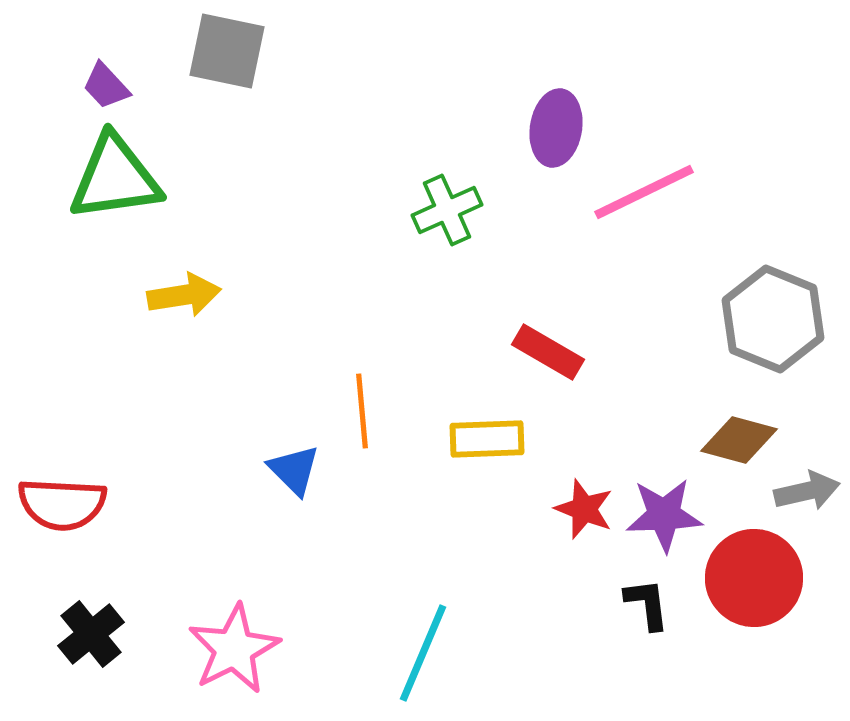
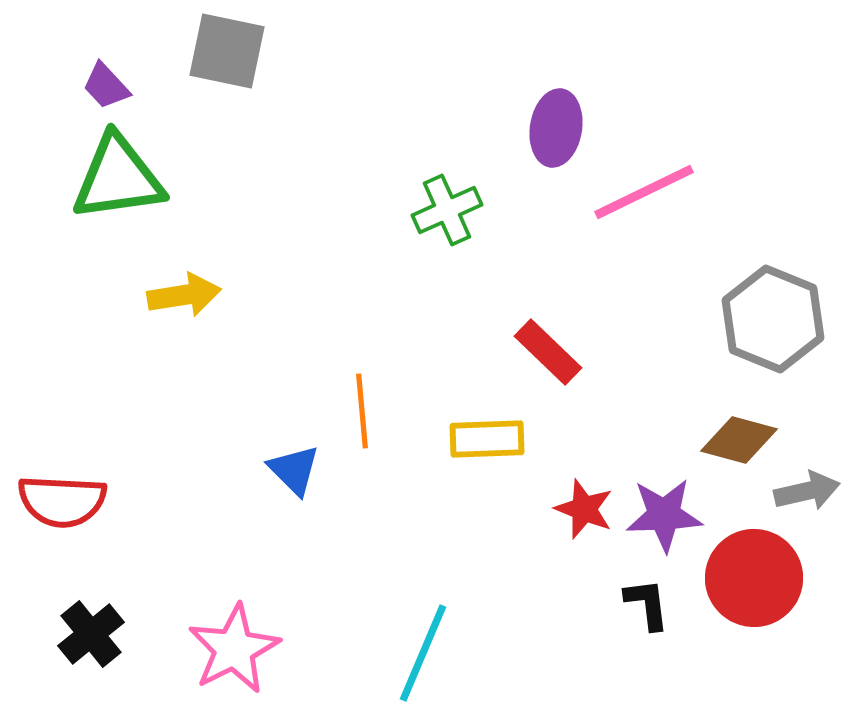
green triangle: moved 3 px right
red rectangle: rotated 14 degrees clockwise
red semicircle: moved 3 px up
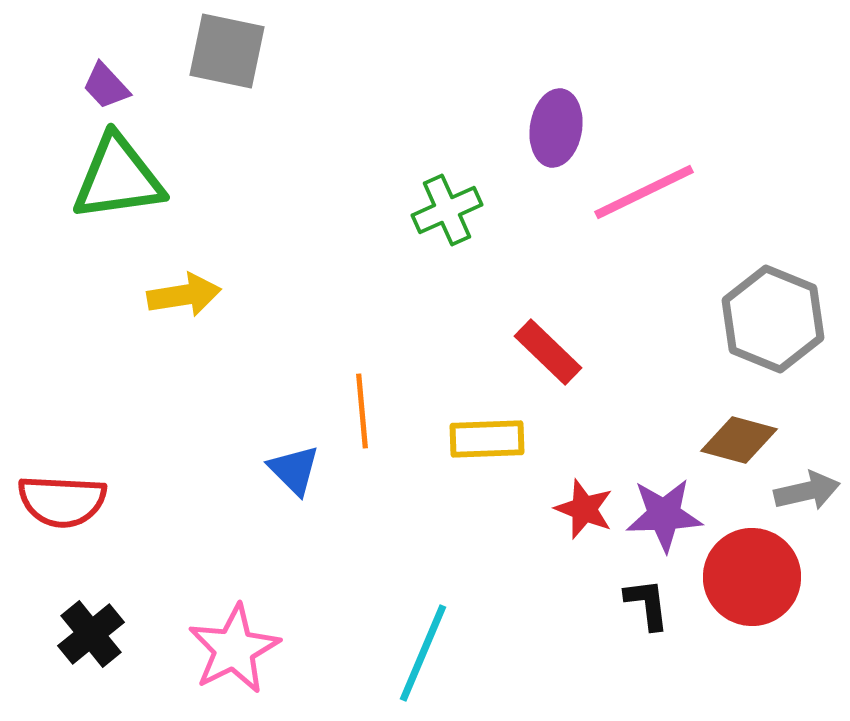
red circle: moved 2 px left, 1 px up
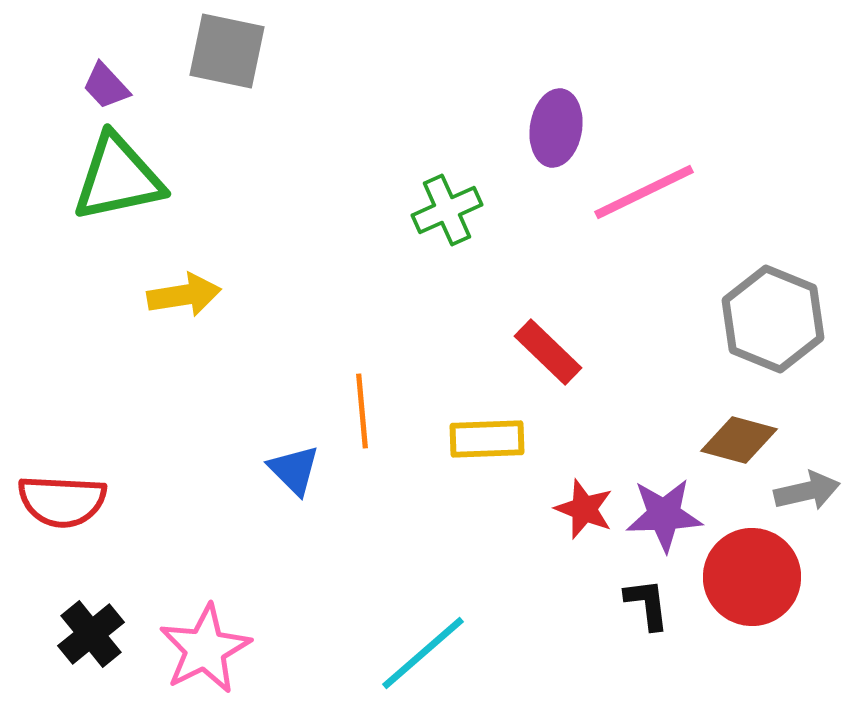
green triangle: rotated 4 degrees counterclockwise
pink star: moved 29 px left
cyan line: rotated 26 degrees clockwise
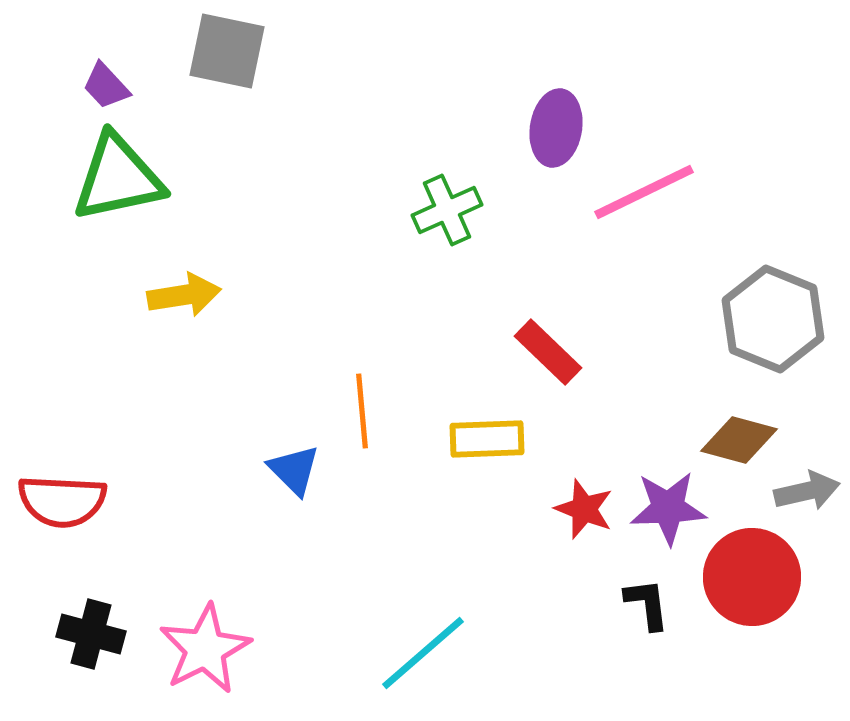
purple star: moved 4 px right, 7 px up
black cross: rotated 36 degrees counterclockwise
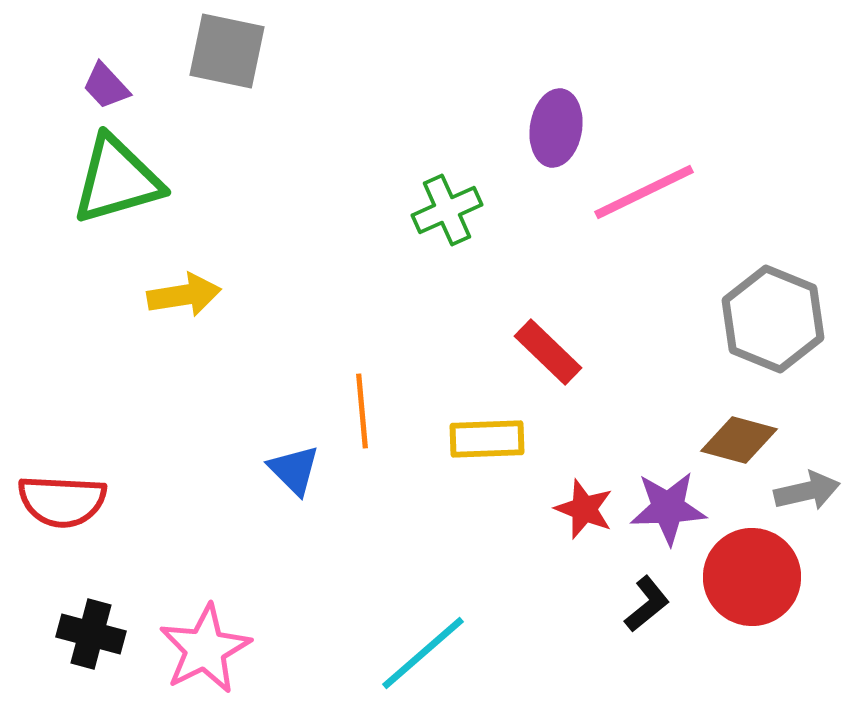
green triangle: moved 1 px left, 2 px down; rotated 4 degrees counterclockwise
black L-shape: rotated 58 degrees clockwise
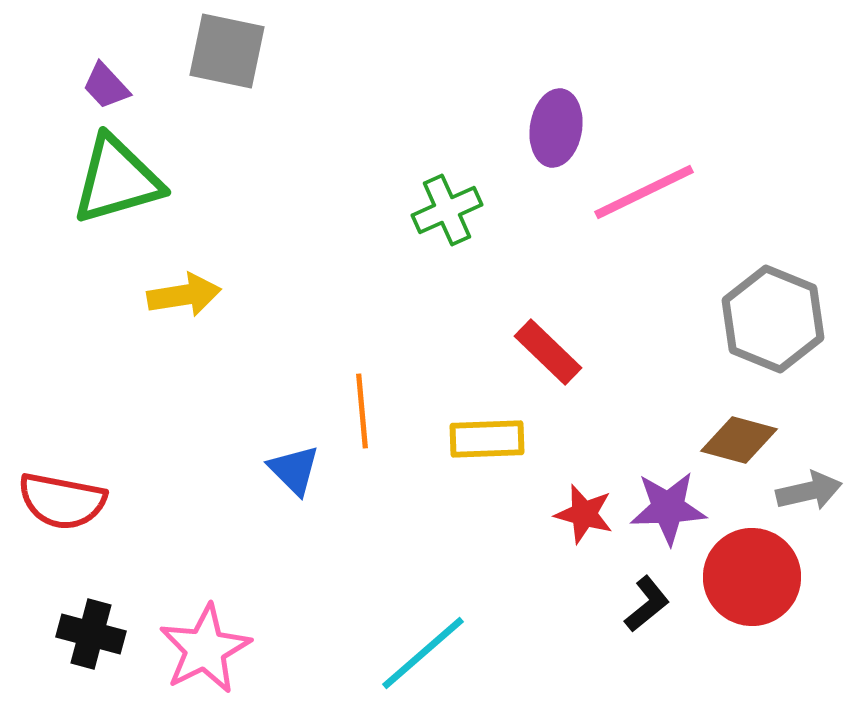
gray arrow: moved 2 px right
red semicircle: rotated 8 degrees clockwise
red star: moved 5 px down; rotated 6 degrees counterclockwise
